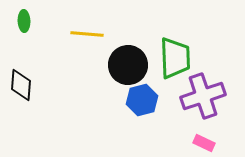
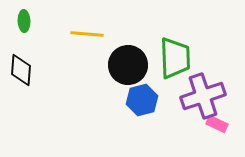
black diamond: moved 15 px up
pink rectangle: moved 13 px right, 19 px up
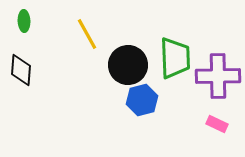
yellow line: rotated 56 degrees clockwise
purple cross: moved 15 px right, 20 px up; rotated 18 degrees clockwise
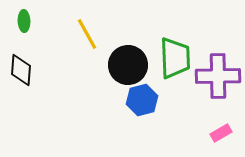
pink rectangle: moved 4 px right, 9 px down; rotated 55 degrees counterclockwise
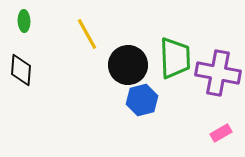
purple cross: moved 3 px up; rotated 12 degrees clockwise
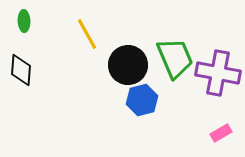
green trapezoid: rotated 21 degrees counterclockwise
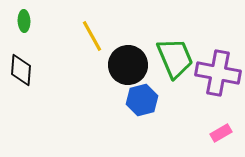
yellow line: moved 5 px right, 2 px down
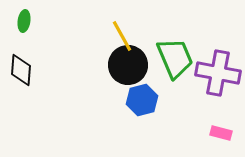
green ellipse: rotated 10 degrees clockwise
yellow line: moved 30 px right
pink rectangle: rotated 45 degrees clockwise
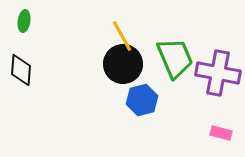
black circle: moved 5 px left, 1 px up
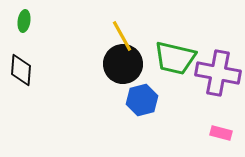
green trapezoid: rotated 126 degrees clockwise
